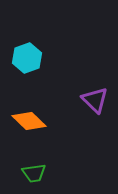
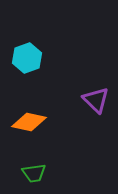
purple triangle: moved 1 px right
orange diamond: moved 1 px down; rotated 32 degrees counterclockwise
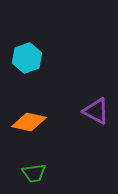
purple triangle: moved 11 px down; rotated 16 degrees counterclockwise
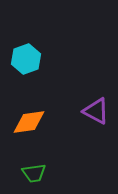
cyan hexagon: moved 1 px left, 1 px down
orange diamond: rotated 20 degrees counterclockwise
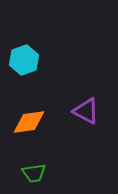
cyan hexagon: moved 2 px left, 1 px down
purple triangle: moved 10 px left
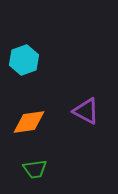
green trapezoid: moved 1 px right, 4 px up
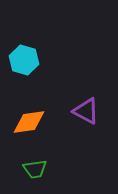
cyan hexagon: rotated 24 degrees counterclockwise
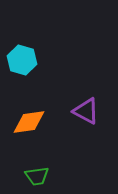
cyan hexagon: moved 2 px left
green trapezoid: moved 2 px right, 7 px down
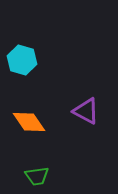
orange diamond: rotated 64 degrees clockwise
